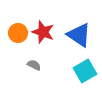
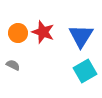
blue triangle: moved 2 px right, 1 px down; rotated 28 degrees clockwise
gray semicircle: moved 21 px left
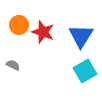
orange circle: moved 1 px right, 8 px up
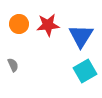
orange circle: moved 1 px up
red star: moved 5 px right, 7 px up; rotated 25 degrees counterclockwise
gray semicircle: rotated 40 degrees clockwise
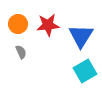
orange circle: moved 1 px left
gray semicircle: moved 8 px right, 13 px up
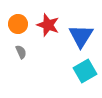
red star: rotated 25 degrees clockwise
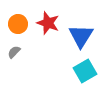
red star: moved 2 px up
gray semicircle: moved 7 px left; rotated 112 degrees counterclockwise
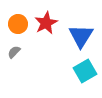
red star: moved 2 px left; rotated 25 degrees clockwise
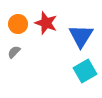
red star: rotated 25 degrees counterclockwise
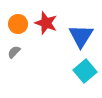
cyan square: rotated 10 degrees counterclockwise
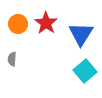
red star: rotated 15 degrees clockwise
blue triangle: moved 2 px up
gray semicircle: moved 2 px left, 7 px down; rotated 40 degrees counterclockwise
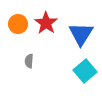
gray semicircle: moved 17 px right, 2 px down
